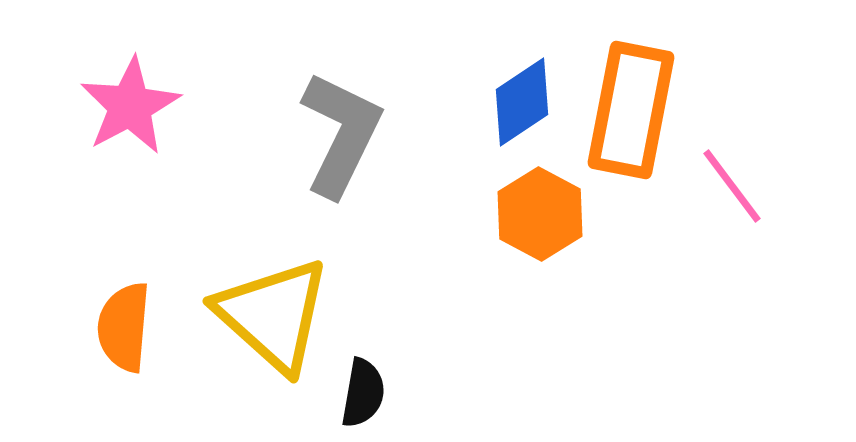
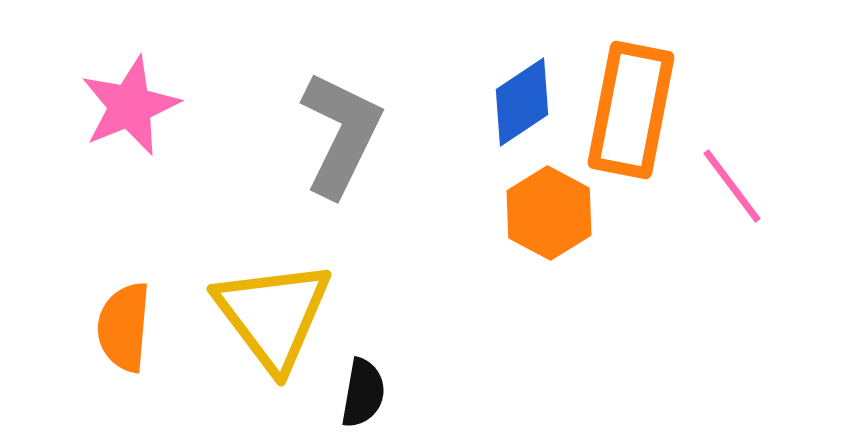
pink star: rotated 6 degrees clockwise
orange hexagon: moved 9 px right, 1 px up
yellow triangle: rotated 11 degrees clockwise
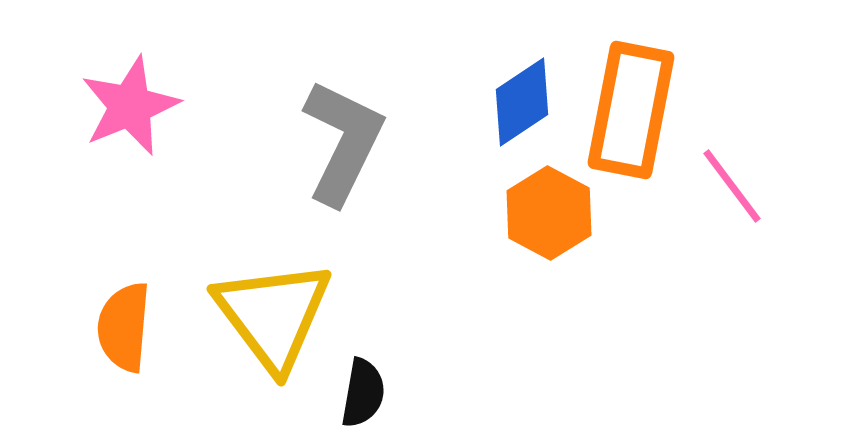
gray L-shape: moved 2 px right, 8 px down
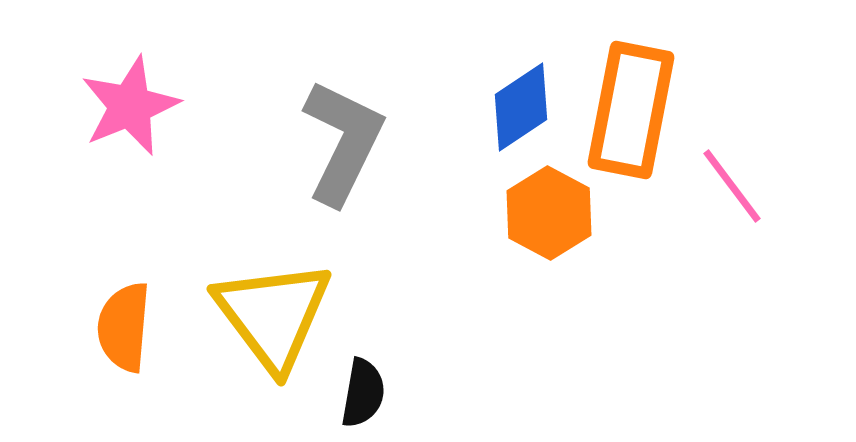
blue diamond: moved 1 px left, 5 px down
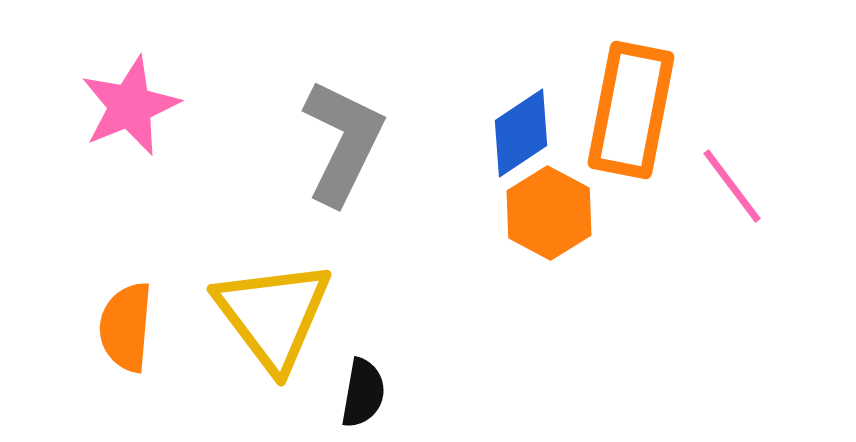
blue diamond: moved 26 px down
orange semicircle: moved 2 px right
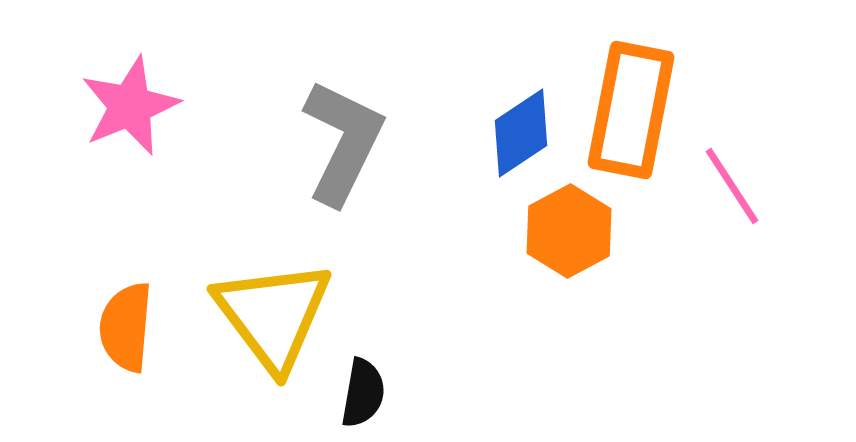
pink line: rotated 4 degrees clockwise
orange hexagon: moved 20 px right, 18 px down; rotated 4 degrees clockwise
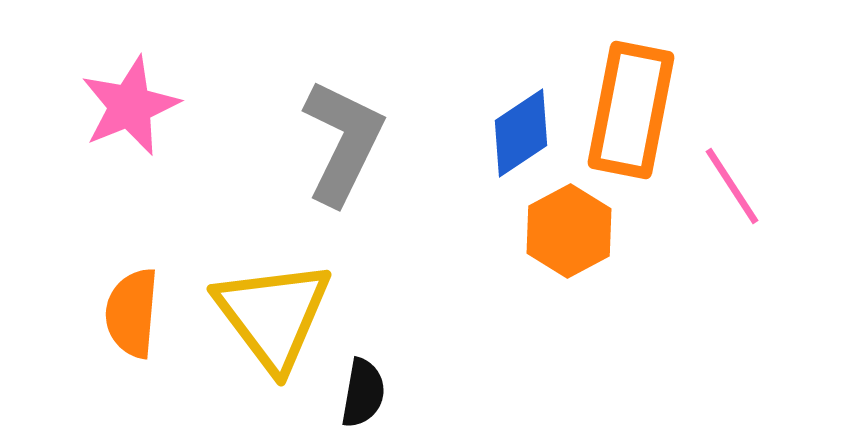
orange semicircle: moved 6 px right, 14 px up
